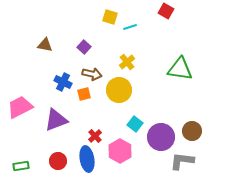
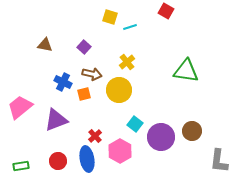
green triangle: moved 6 px right, 2 px down
pink trapezoid: rotated 12 degrees counterclockwise
gray L-shape: moved 37 px right; rotated 90 degrees counterclockwise
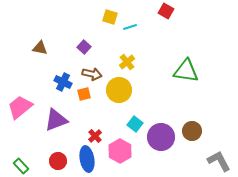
brown triangle: moved 5 px left, 3 px down
gray L-shape: rotated 145 degrees clockwise
green rectangle: rotated 56 degrees clockwise
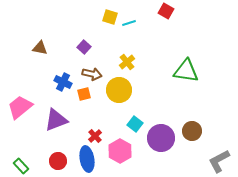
cyan line: moved 1 px left, 4 px up
purple circle: moved 1 px down
gray L-shape: rotated 90 degrees counterclockwise
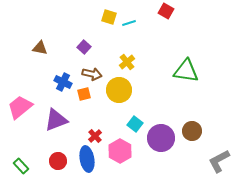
yellow square: moved 1 px left
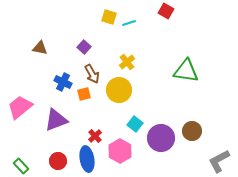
brown arrow: rotated 48 degrees clockwise
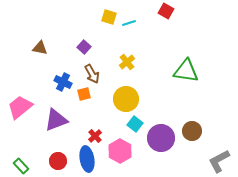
yellow circle: moved 7 px right, 9 px down
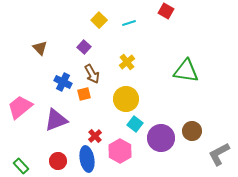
yellow square: moved 10 px left, 3 px down; rotated 28 degrees clockwise
brown triangle: rotated 35 degrees clockwise
gray L-shape: moved 7 px up
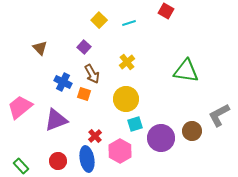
orange square: rotated 32 degrees clockwise
cyan square: rotated 35 degrees clockwise
gray L-shape: moved 39 px up
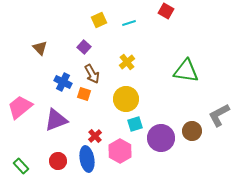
yellow square: rotated 21 degrees clockwise
